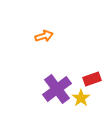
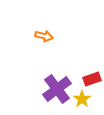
orange arrow: rotated 30 degrees clockwise
yellow star: moved 1 px right, 1 px down
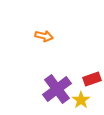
yellow star: moved 1 px left, 1 px down
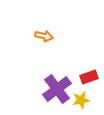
red rectangle: moved 3 px left, 2 px up
yellow star: rotated 24 degrees clockwise
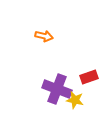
purple cross: rotated 32 degrees counterclockwise
yellow star: moved 6 px left; rotated 24 degrees clockwise
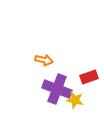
orange arrow: moved 24 px down
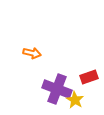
orange arrow: moved 12 px left, 7 px up
yellow star: rotated 18 degrees clockwise
